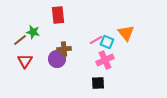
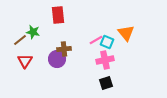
pink cross: rotated 12 degrees clockwise
black square: moved 8 px right; rotated 16 degrees counterclockwise
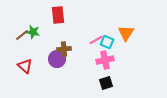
orange triangle: rotated 12 degrees clockwise
brown line: moved 2 px right, 5 px up
red triangle: moved 5 px down; rotated 21 degrees counterclockwise
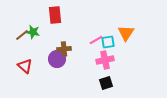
red rectangle: moved 3 px left
cyan square: moved 1 px right; rotated 32 degrees counterclockwise
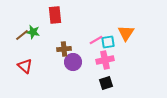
purple circle: moved 16 px right, 3 px down
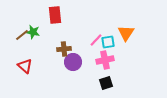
pink line: rotated 16 degrees counterclockwise
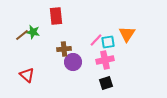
red rectangle: moved 1 px right, 1 px down
orange triangle: moved 1 px right, 1 px down
red triangle: moved 2 px right, 9 px down
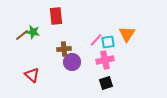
purple circle: moved 1 px left
red triangle: moved 5 px right
